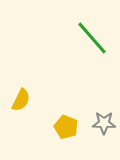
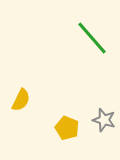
gray star: moved 3 px up; rotated 15 degrees clockwise
yellow pentagon: moved 1 px right, 1 px down
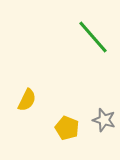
green line: moved 1 px right, 1 px up
yellow semicircle: moved 6 px right
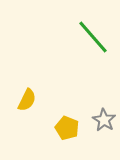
gray star: rotated 15 degrees clockwise
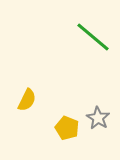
green line: rotated 9 degrees counterclockwise
gray star: moved 6 px left, 2 px up
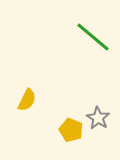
yellow pentagon: moved 4 px right, 2 px down
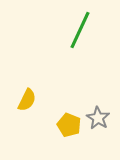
green line: moved 13 px left, 7 px up; rotated 75 degrees clockwise
yellow pentagon: moved 2 px left, 5 px up
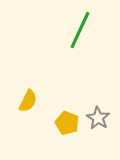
yellow semicircle: moved 1 px right, 1 px down
yellow pentagon: moved 2 px left, 2 px up
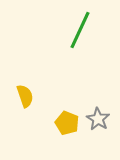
yellow semicircle: moved 3 px left, 5 px up; rotated 45 degrees counterclockwise
gray star: moved 1 px down
